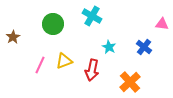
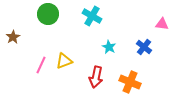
green circle: moved 5 px left, 10 px up
pink line: moved 1 px right
red arrow: moved 4 px right, 7 px down
orange cross: rotated 25 degrees counterclockwise
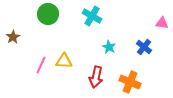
pink triangle: moved 1 px up
yellow triangle: rotated 24 degrees clockwise
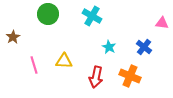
pink line: moved 7 px left; rotated 42 degrees counterclockwise
orange cross: moved 6 px up
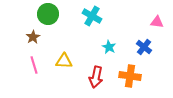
pink triangle: moved 5 px left, 1 px up
brown star: moved 20 px right
orange cross: rotated 15 degrees counterclockwise
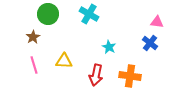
cyan cross: moved 3 px left, 2 px up
blue cross: moved 6 px right, 4 px up
red arrow: moved 2 px up
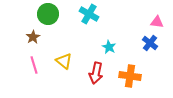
yellow triangle: rotated 36 degrees clockwise
red arrow: moved 2 px up
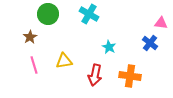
pink triangle: moved 4 px right, 1 px down
brown star: moved 3 px left
yellow triangle: rotated 48 degrees counterclockwise
red arrow: moved 1 px left, 2 px down
